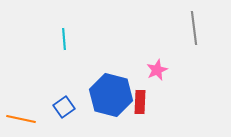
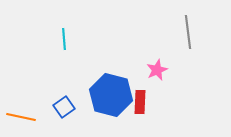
gray line: moved 6 px left, 4 px down
orange line: moved 2 px up
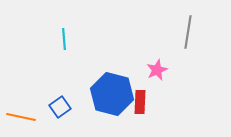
gray line: rotated 16 degrees clockwise
blue hexagon: moved 1 px right, 1 px up
blue square: moved 4 px left
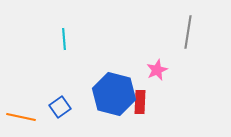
blue hexagon: moved 2 px right
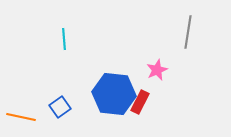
blue hexagon: rotated 9 degrees counterclockwise
red rectangle: rotated 25 degrees clockwise
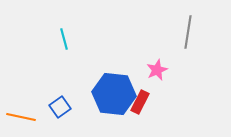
cyan line: rotated 10 degrees counterclockwise
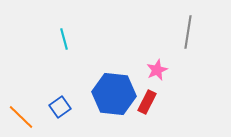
red rectangle: moved 7 px right
orange line: rotated 32 degrees clockwise
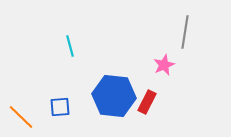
gray line: moved 3 px left
cyan line: moved 6 px right, 7 px down
pink star: moved 7 px right, 5 px up
blue hexagon: moved 2 px down
blue square: rotated 30 degrees clockwise
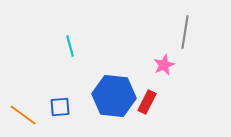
orange line: moved 2 px right, 2 px up; rotated 8 degrees counterclockwise
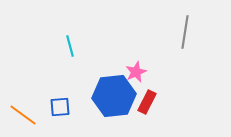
pink star: moved 28 px left, 7 px down
blue hexagon: rotated 12 degrees counterclockwise
